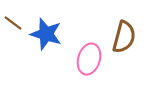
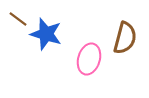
brown line: moved 5 px right, 4 px up
brown semicircle: moved 1 px right, 1 px down
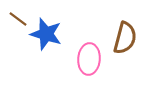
pink ellipse: rotated 12 degrees counterclockwise
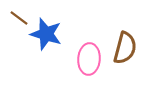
brown line: moved 1 px right, 1 px up
brown semicircle: moved 10 px down
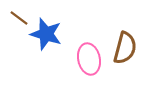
pink ellipse: rotated 16 degrees counterclockwise
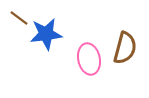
blue star: rotated 24 degrees counterclockwise
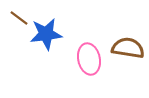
brown semicircle: moved 3 px right; rotated 96 degrees counterclockwise
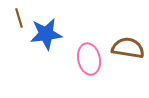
brown line: rotated 36 degrees clockwise
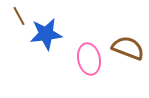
brown line: moved 2 px up; rotated 12 degrees counterclockwise
brown semicircle: rotated 12 degrees clockwise
